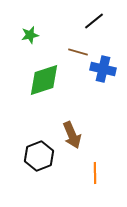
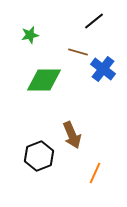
blue cross: rotated 25 degrees clockwise
green diamond: rotated 18 degrees clockwise
orange line: rotated 25 degrees clockwise
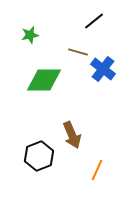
orange line: moved 2 px right, 3 px up
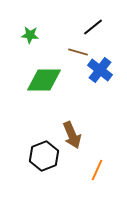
black line: moved 1 px left, 6 px down
green star: rotated 18 degrees clockwise
blue cross: moved 3 px left, 1 px down
black hexagon: moved 5 px right
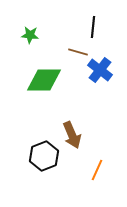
black line: rotated 45 degrees counterclockwise
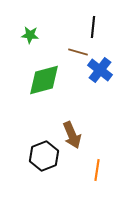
green diamond: rotated 15 degrees counterclockwise
orange line: rotated 15 degrees counterclockwise
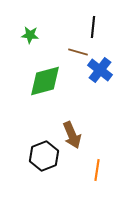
green diamond: moved 1 px right, 1 px down
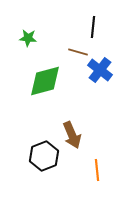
green star: moved 2 px left, 3 px down
orange line: rotated 15 degrees counterclockwise
